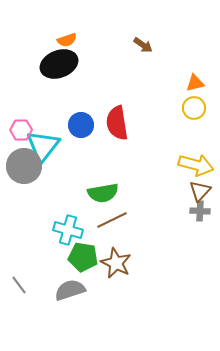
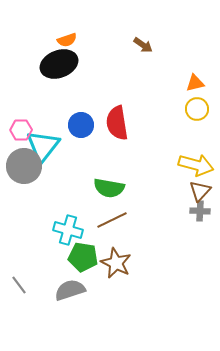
yellow circle: moved 3 px right, 1 px down
green semicircle: moved 6 px right, 5 px up; rotated 20 degrees clockwise
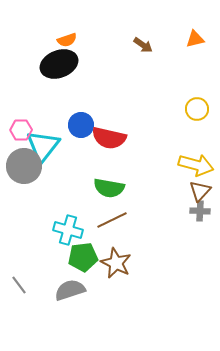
orange triangle: moved 44 px up
red semicircle: moved 8 px left, 15 px down; rotated 68 degrees counterclockwise
green pentagon: rotated 16 degrees counterclockwise
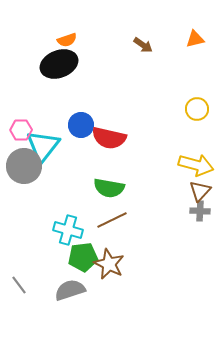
brown star: moved 7 px left, 1 px down
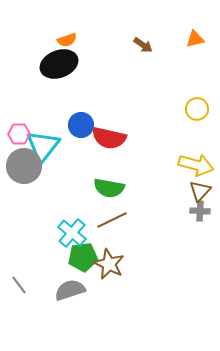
pink hexagon: moved 2 px left, 4 px down
cyan cross: moved 4 px right, 3 px down; rotated 24 degrees clockwise
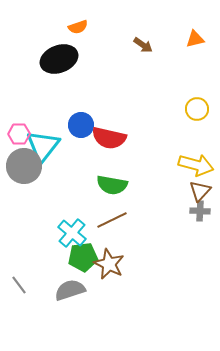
orange semicircle: moved 11 px right, 13 px up
black ellipse: moved 5 px up
green semicircle: moved 3 px right, 3 px up
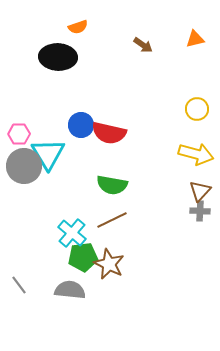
black ellipse: moved 1 px left, 2 px up; rotated 24 degrees clockwise
red semicircle: moved 5 px up
cyan triangle: moved 5 px right, 8 px down; rotated 9 degrees counterclockwise
yellow arrow: moved 11 px up
gray semicircle: rotated 24 degrees clockwise
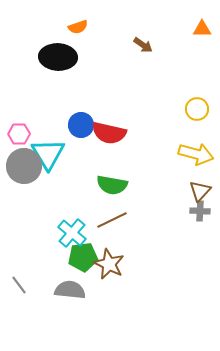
orange triangle: moved 7 px right, 10 px up; rotated 12 degrees clockwise
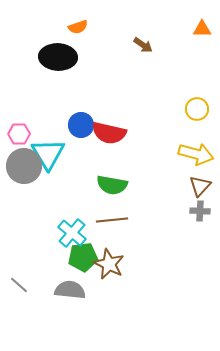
brown triangle: moved 5 px up
brown line: rotated 20 degrees clockwise
gray line: rotated 12 degrees counterclockwise
